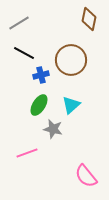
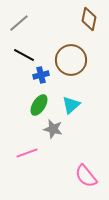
gray line: rotated 10 degrees counterclockwise
black line: moved 2 px down
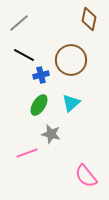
cyan triangle: moved 2 px up
gray star: moved 2 px left, 5 px down
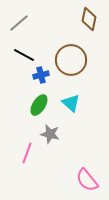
cyan triangle: rotated 36 degrees counterclockwise
gray star: moved 1 px left
pink line: rotated 50 degrees counterclockwise
pink semicircle: moved 1 px right, 4 px down
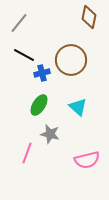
brown diamond: moved 2 px up
gray line: rotated 10 degrees counterclockwise
blue cross: moved 1 px right, 2 px up
cyan triangle: moved 7 px right, 4 px down
pink semicircle: moved 20 px up; rotated 65 degrees counterclockwise
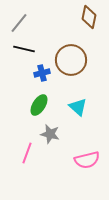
black line: moved 6 px up; rotated 15 degrees counterclockwise
